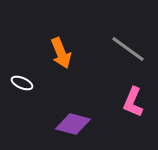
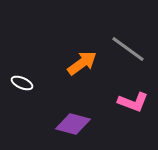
orange arrow: moved 21 px right, 10 px down; rotated 104 degrees counterclockwise
pink L-shape: rotated 92 degrees counterclockwise
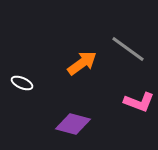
pink L-shape: moved 6 px right
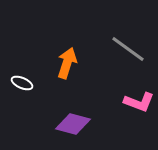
orange arrow: moved 15 px left; rotated 36 degrees counterclockwise
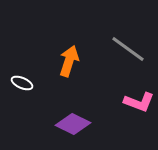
orange arrow: moved 2 px right, 2 px up
purple diamond: rotated 12 degrees clockwise
